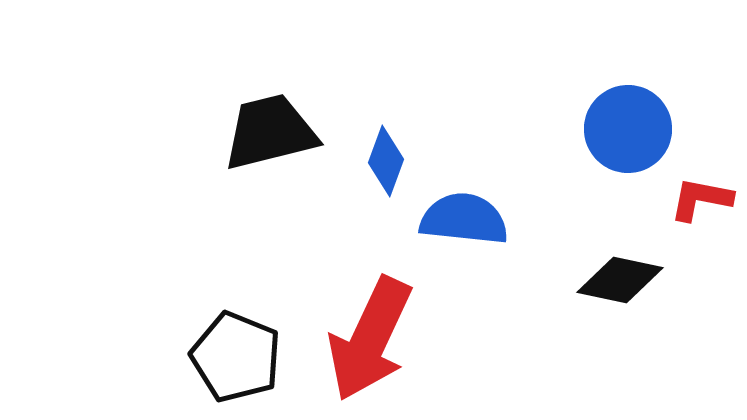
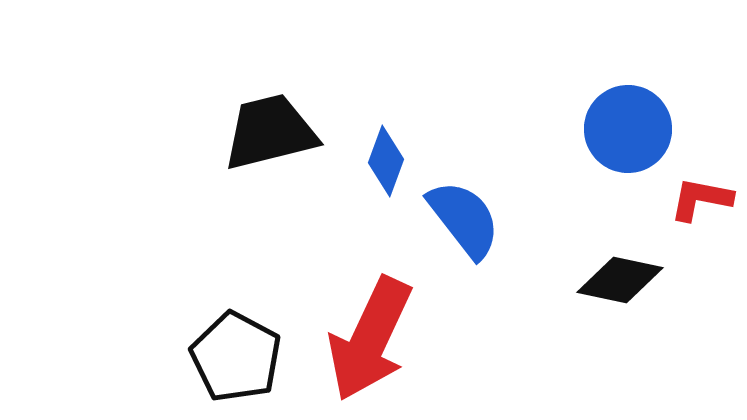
blue semicircle: rotated 46 degrees clockwise
black pentagon: rotated 6 degrees clockwise
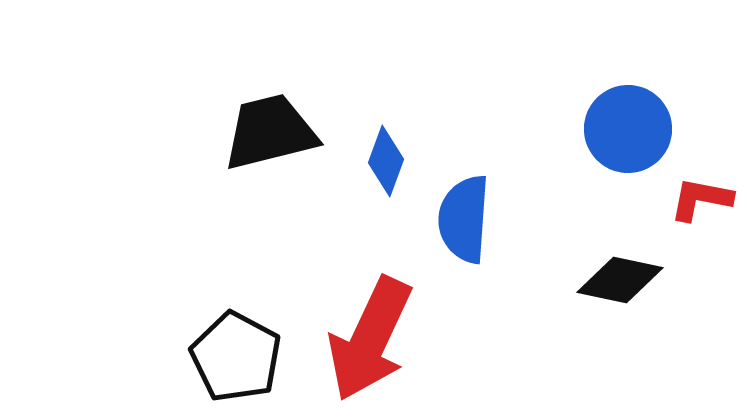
blue semicircle: rotated 138 degrees counterclockwise
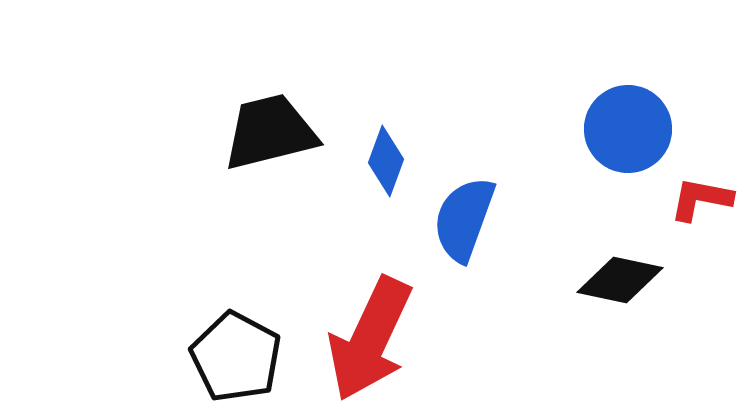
blue semicircle: rotated 16 degrees clockwise
